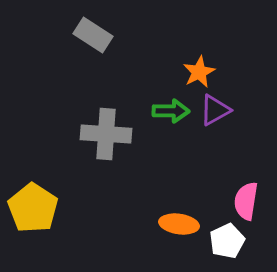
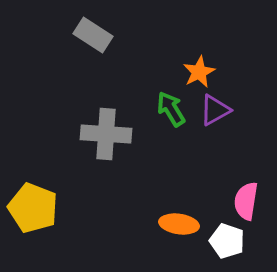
green arrow: moved 2 px up; rotated 123 degrees counterclockwise
yellow pentagon: rotated 12 degrees counterclockwise
white pentagon: rotated 28 degrees counterclockwise
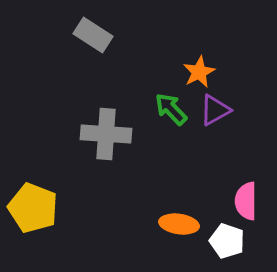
green arrow: rotated 12 degrees counterclockwise
pink semicircle: rotated 9 degrees counterclockwise
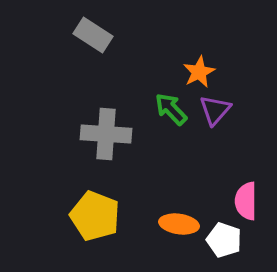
purple triangle: rotated 20 degrees counterclockwise
yellow pentagon: moved 62 px right, 8 px down
white pentagon: moved 3 px left, 1 px up
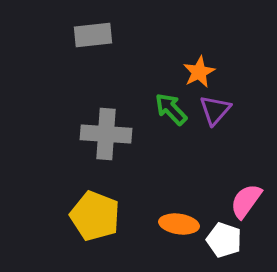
gray rectangle: rotated 39 degrees counterclockwise
pink semicircle: rotated 36 degrees clockwise
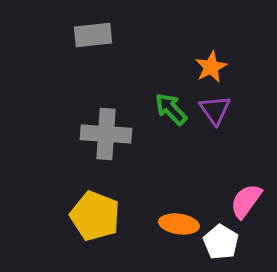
orange star: moved 12 px right, 5 px up
purple triangle: rotated 16 degrees counterclockwise
white pentagon: moved 3 px left, 2 px down; rotated 12 degrees clockwise
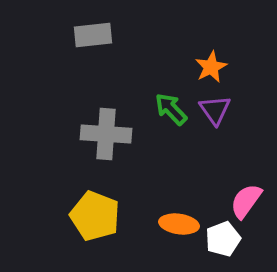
white pentagon: moved 2 px right, 3 px up; rotated 20 degrees clockwise
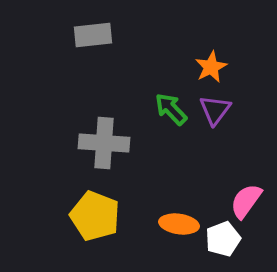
purple triangle: rotated 12 degrees clockwise
gray cross: moved 2 px left, 9 px down
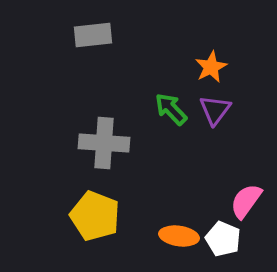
orange ellipse: moved 12 px down
white pentagon: rotated 28 degrees counterclockwise
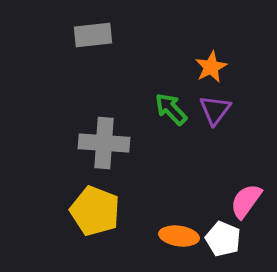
yellow pentagon: moved 5 px up
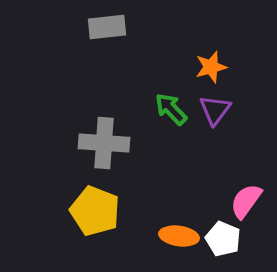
gray rectangle: moved 14 px right, 8 px up
orange star: rotated 12 degrees clockwise
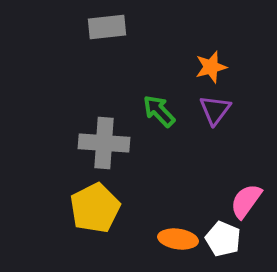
green arrow: moved 12 px left, 2 px down
yellow pentagon: moved 3 px up; rotated 24 degrees clockwise
orange ellipse: moved 1 px left, 3 px down
